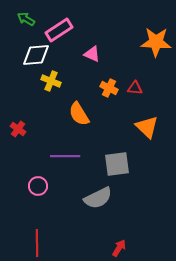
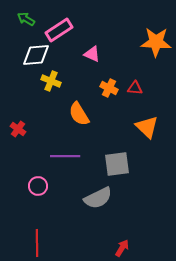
red arrow: moved 3 px right
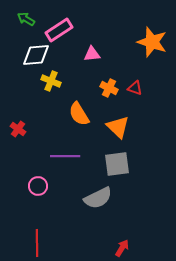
orange star: moved 4 px left; rotated 16 degrees clockwise
pink triangle: rotated 30 degrees counterclockwise
red triangle: rotated 14 degrees clockwise
orange triangle: moved 29 px left
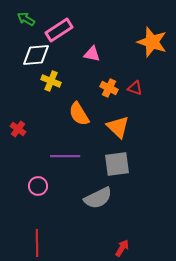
pink triangle: rotated 18 degrees clockwise
